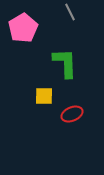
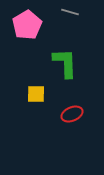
gray line: rotated 48 degrees counterclockwise
pink pentagon: moved 4 px right, 3 px up
yellow square: moved 8 px left, 2 px up
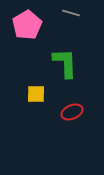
gray line: moved 1 px right, 1 px down
red ellipse: moved 2 px up
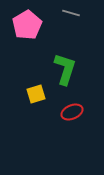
green L-shape: moved 6 px down; rotated 20 degrees clockwise
yellow square: rotated 18 degrees counterclockwise
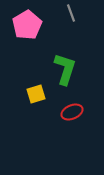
gray line: rotated 54 degrees clockwise
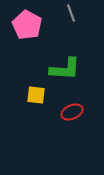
pink pentagon: rotated 12 degrees counterclockwise
green L-shape: rotated 76 degrees clockwise
yellow square: moved 1 px down; rotated 24 degrees clockwise
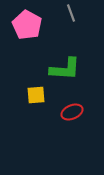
yellow square: rotated 12 degrees counterclockwise
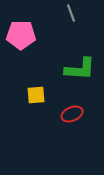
pink pentagon: moved 6 px left, 10 px down; rotated 28 degrees counterclockwise
green L-shape: moved 15 px right
red ellipse: moved 2 px down
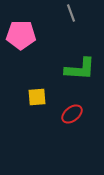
yellow square: moved 1 px right, 2 px down
red ellipse: rotated 15 degrees counterclockwise
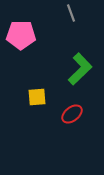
green L-shape: rotated 48 degrees counterclockwise
